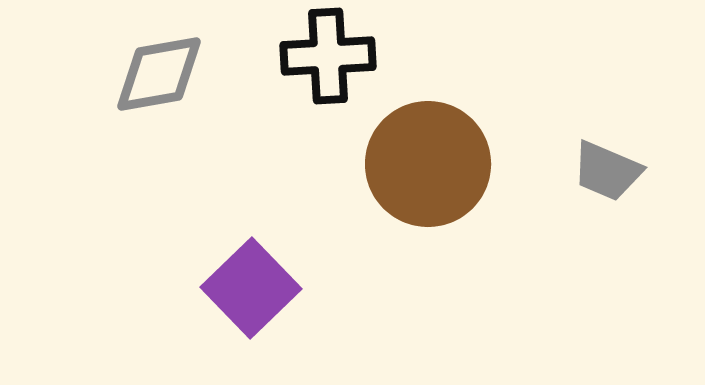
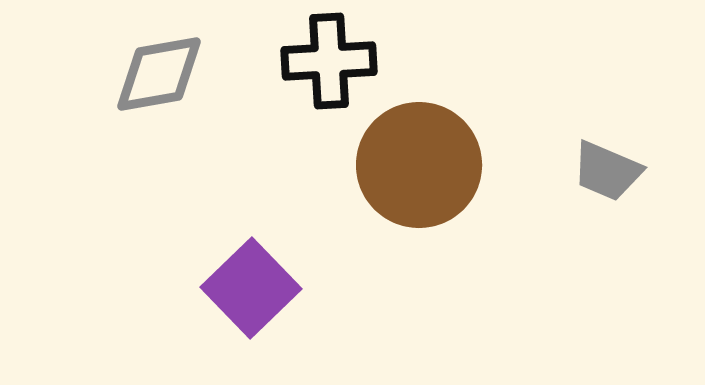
black cross: moved 1 px right, 5 px down
brown circle: moved 9 px left, 1 px down
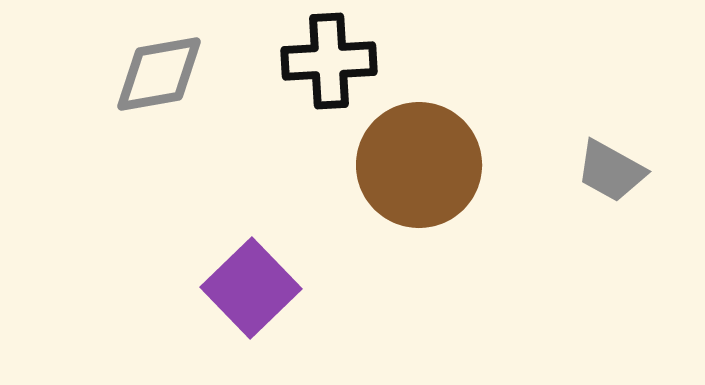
gray trapezoid: moved 4 px right; rotated 6 degrees clockwise
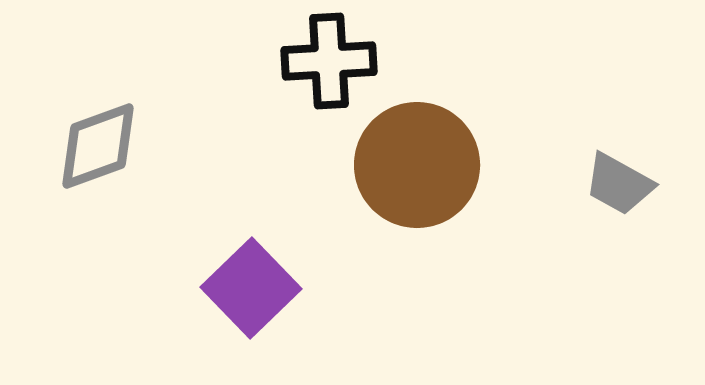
gray diamond: moved 61 px left, 72 px down; rotated 10 degrees counterclockwise
brown circle: moved 2 px left
gray trapezoid: moved 8 px right, 13 px down
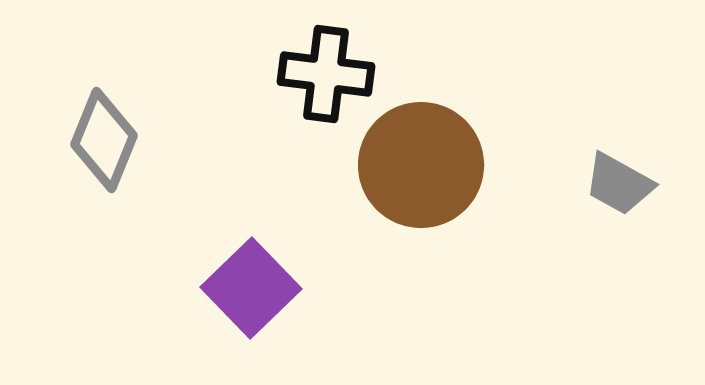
black cross: moved 3 px left, 13 px down; rotated 10 degrees clockwise
gray diamond: moved 6 px right, 6 px up; rotated 48 degrees counterclockwise
brown circle: moved 4 px right
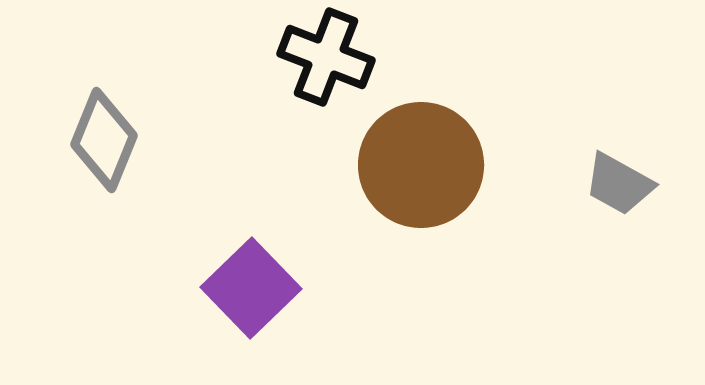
black cross: moved 17 px up; rotated 14 degrees clockwise
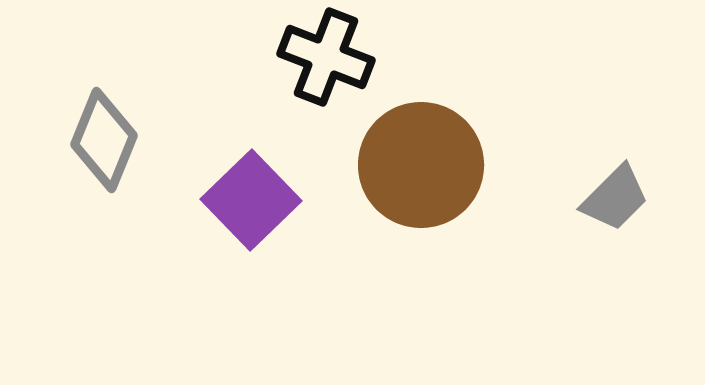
gray trapezoid: moved 4 px left, 14 px down; rotated 74 degrees counterclockwise
purple square: moved 88 px up
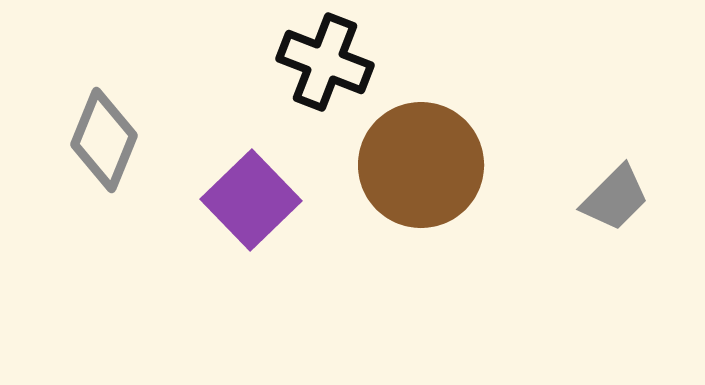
black cross: moved 1 px left, 5 px down
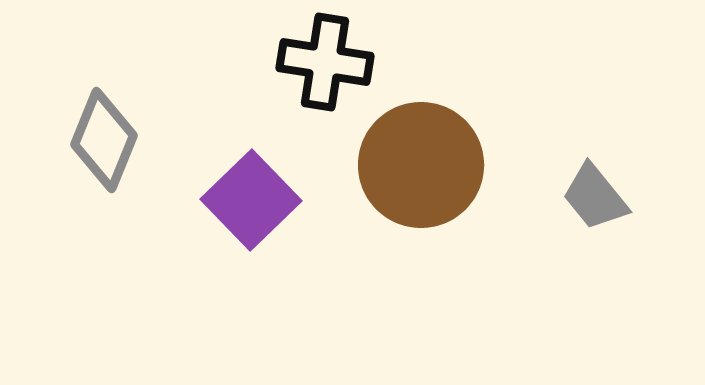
black cross: rotated 12 degrees counterclockwise
gray trapezoid: moved 20 px left, 1 px up; rotated 96 degrees clockwise
